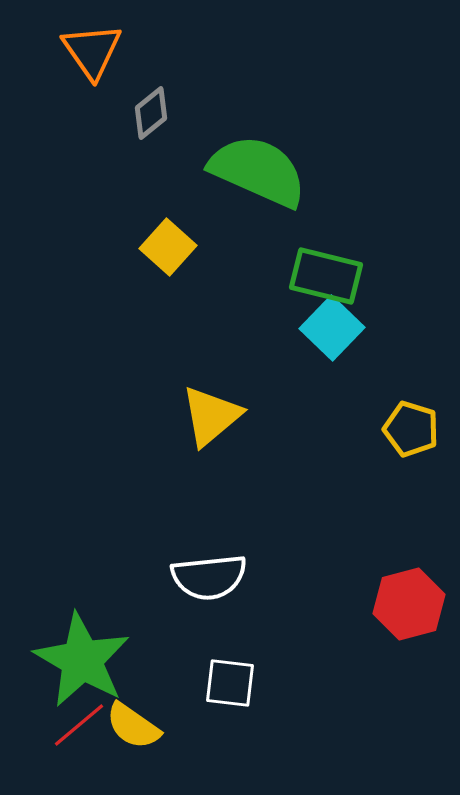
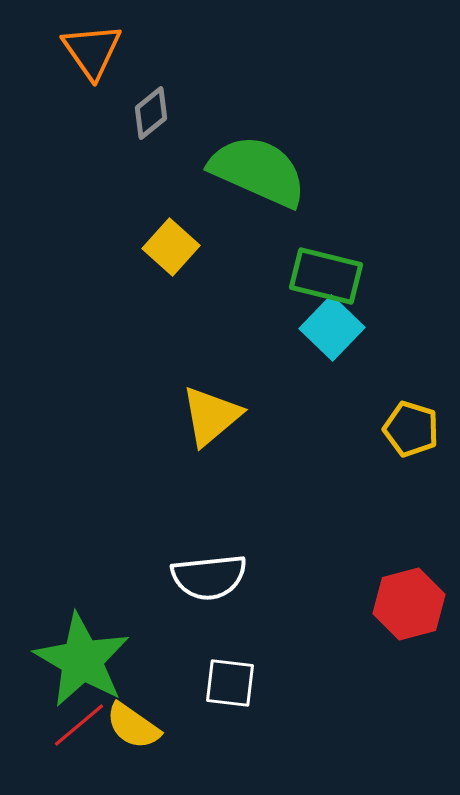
yellow square: moved 3 px right
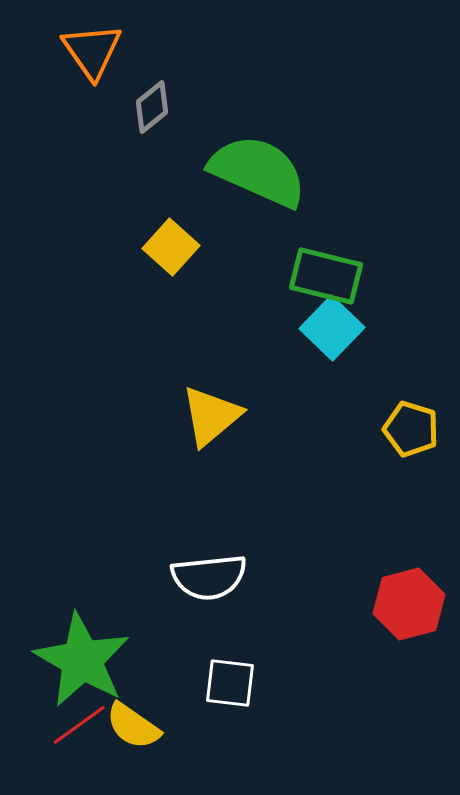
gray diamond: moved 1 px right, 6 px up
red line: rotated 4 degrees clockwise
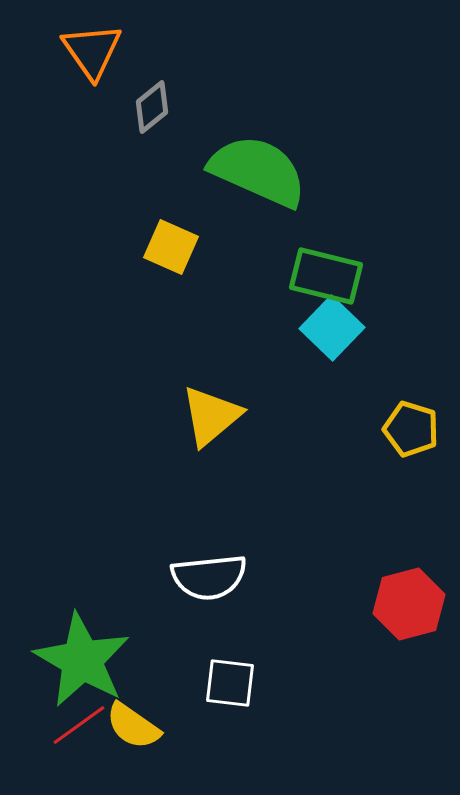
yellow square: rotated 18 degrees counterclockwise
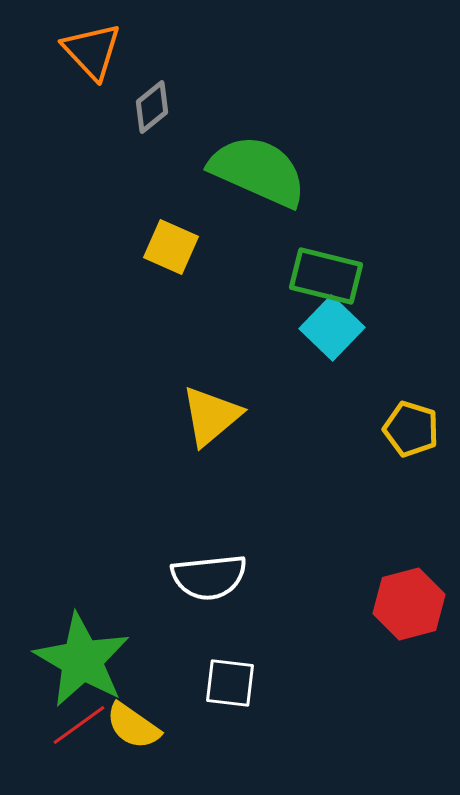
orange triangle: rotated 8 degrees counterclockwise
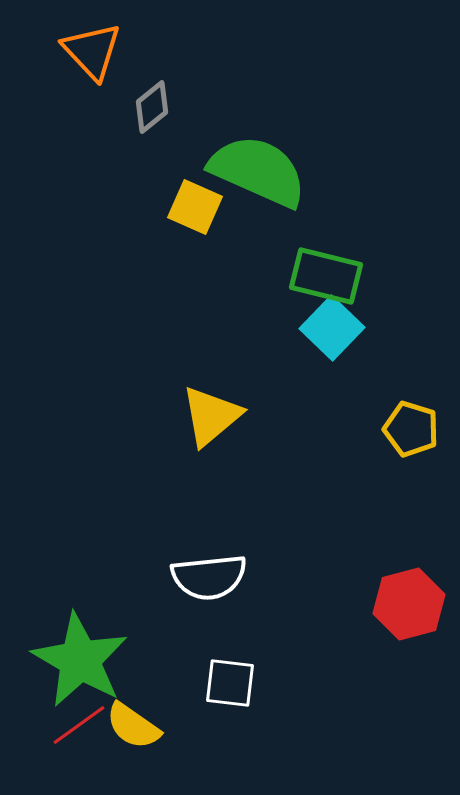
yellow square: moved 24 px right, 40 px up
green star: moved 2 px left
